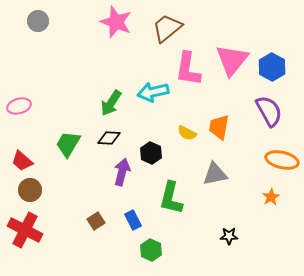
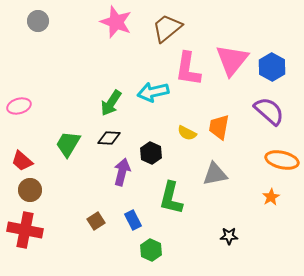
purple semicircle: rotated 20 degrees counterclockwise
red cross: rotated 16 degrees counterclockwise
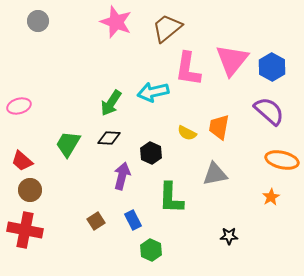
purple arrow: moved 4 px down
green L-shape: rotated 12 degrees counterclockwise
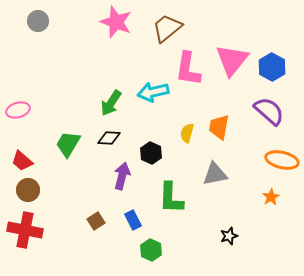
pink ellipse: moved 1 px left, 4 px down
yellow semicircle: rotated 78 degrees clockwise
brown circle: moved 2 px left
black star: rotated 18 degrees counterclockwise
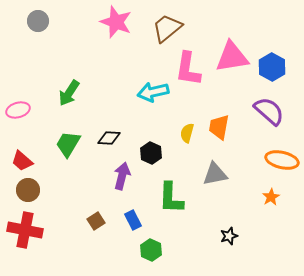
pink triangle: moved 3 px up; rotated 42 degrees clockwise
green arrow: moved 42 px left, 10 px up
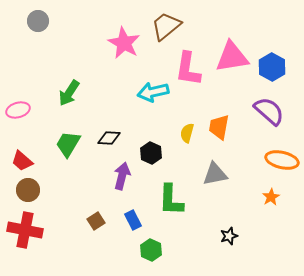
pink star: moved 8 px right, 21 px down; rotated 8 degrees clockwise
brown trapezoid: moved 1 px left, 2 px up
green L-shape: moved 2 px down
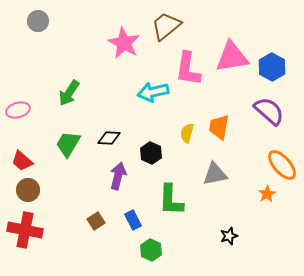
orange ellipse: moved 5 px down; rotated 36 degrees clockwise
purple arrow: moved 4 px left
orange star: moved 4 px left, 3 px up
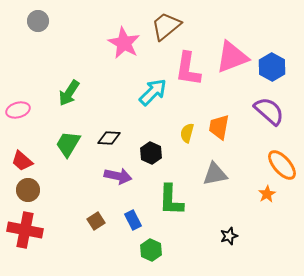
pink triangle: rotated 12 degrees counterclockwise
cyan arrow: rotated 148 degrees clockwise
purple arrow: rotated 88 degrees clockwise
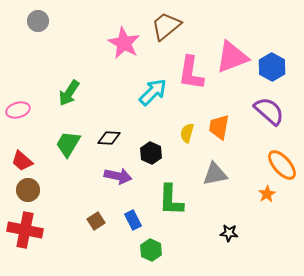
pink L-shape: moved 3 px right, 4 px down
black star: moved 3 px up; rotated 24 degrees clockwise
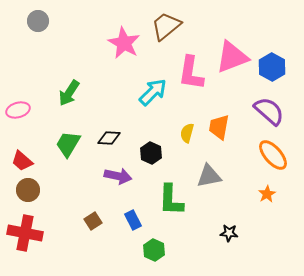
orange ellipse: moved 9 px left, 10 px up
gray triangle: moved 6 px left, 2 px down
brown square: moved 3 px left
red cross: moved 3 px down
green hexagon: moved 3 px right
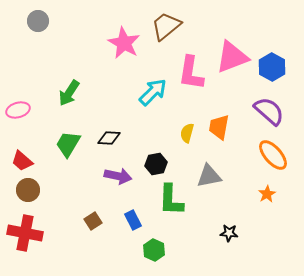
black hexagon: moved 5 px right, 11 px down; rotated 25 degrees clockwise
